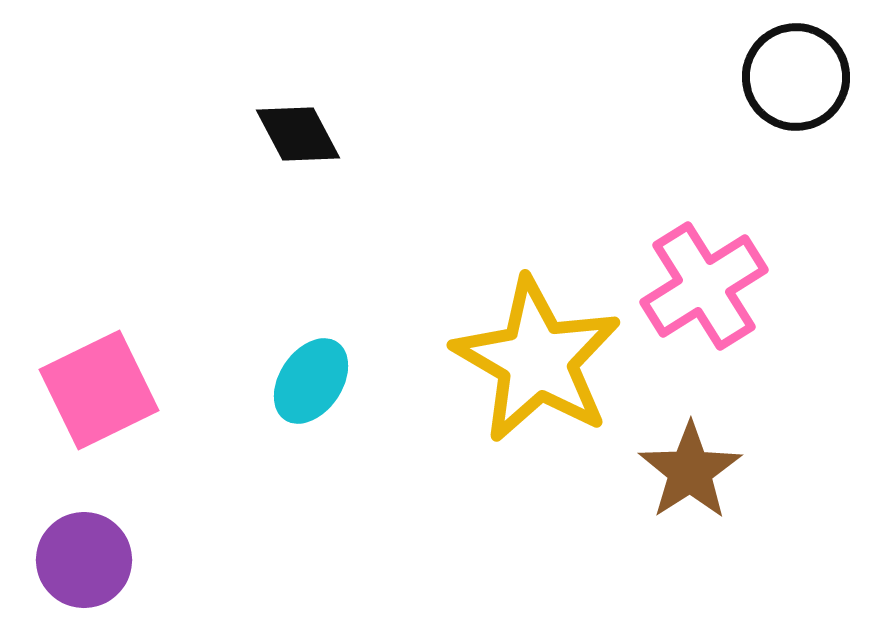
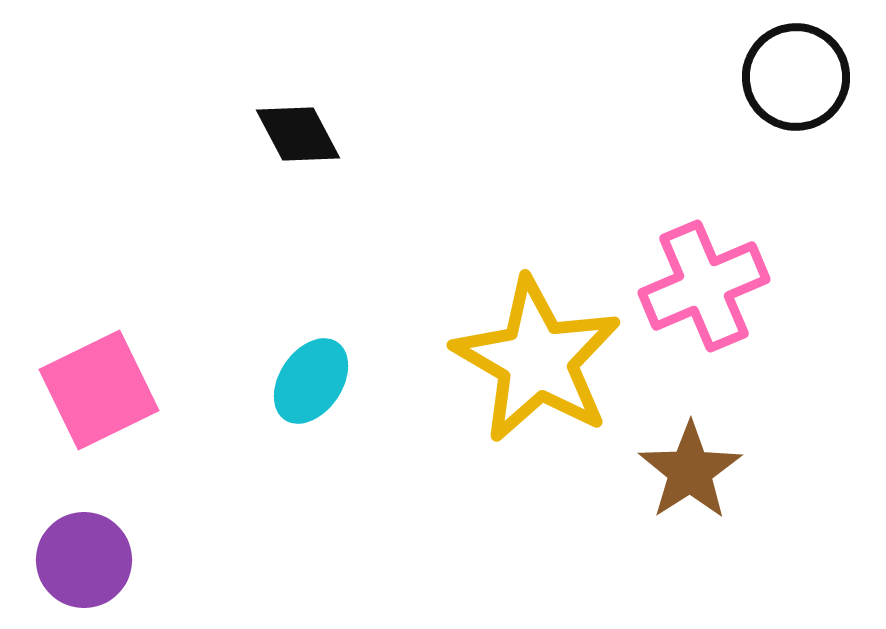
pink cross: rotated 9 degrees clockwise
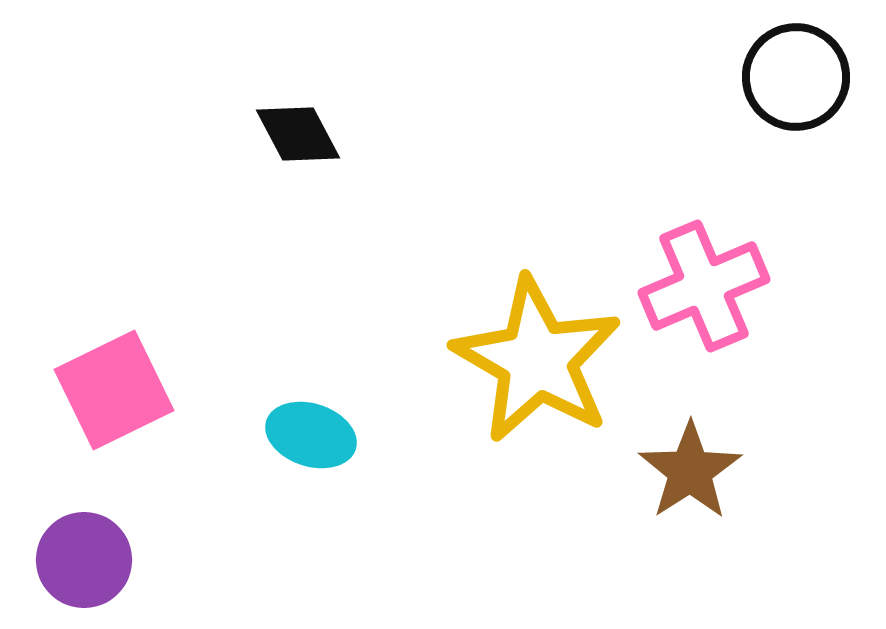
cyan ellipse: moved 54 px down; rotated 74 degrees clockwise
pink square: moved 15 px right
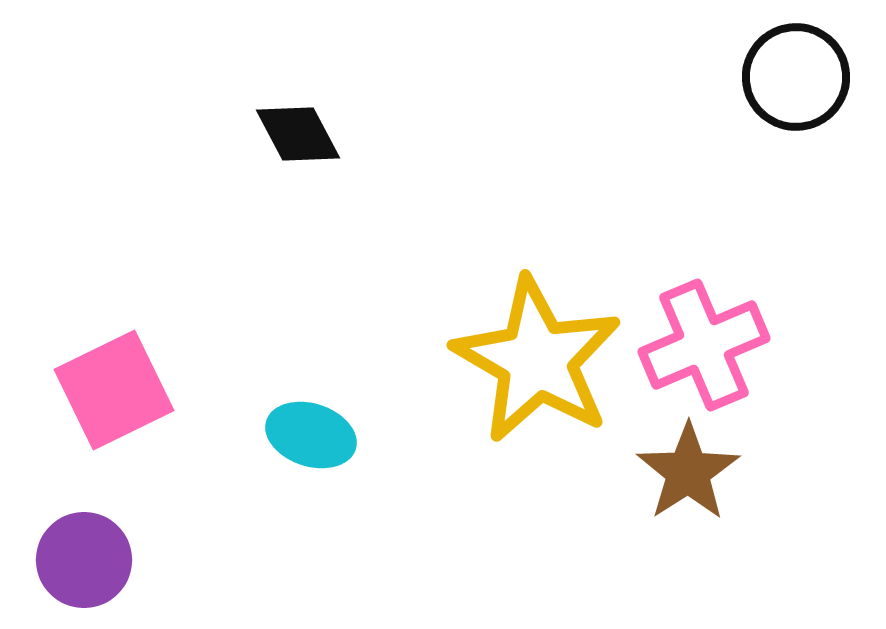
pink cross: moved 59 px down
brown star: moved 2 px left, 1 px down
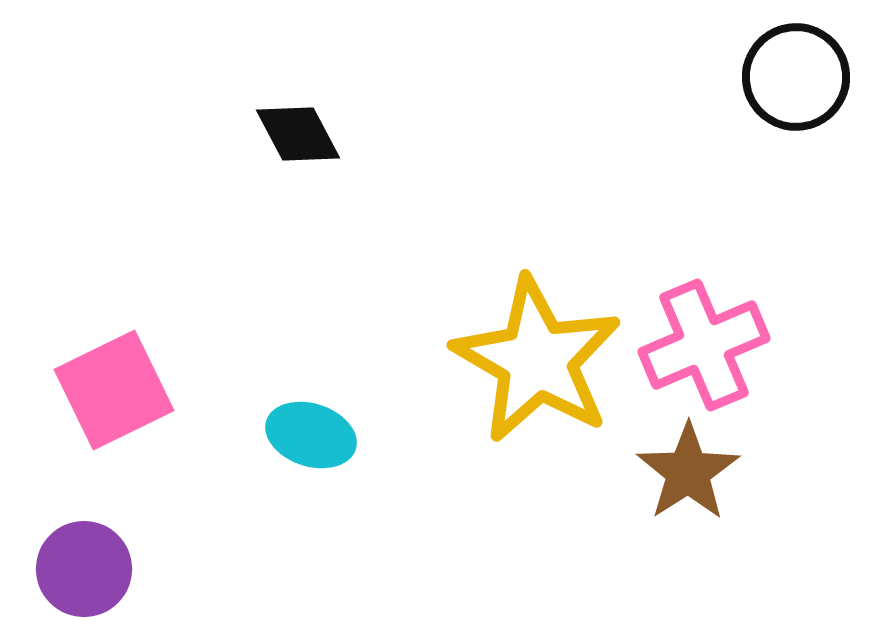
purple circle: moved 9 px down
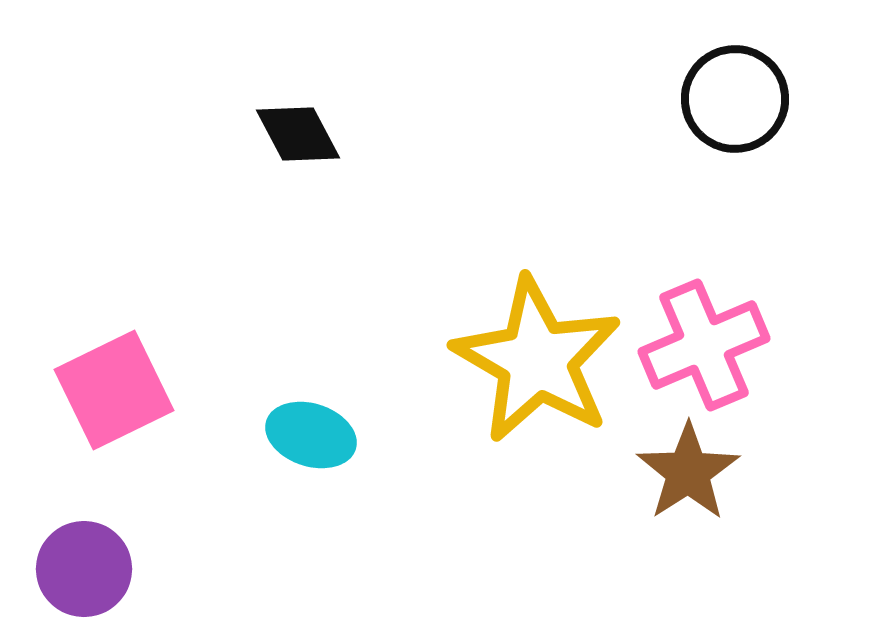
black circle: moved 61 px left, 22 px down
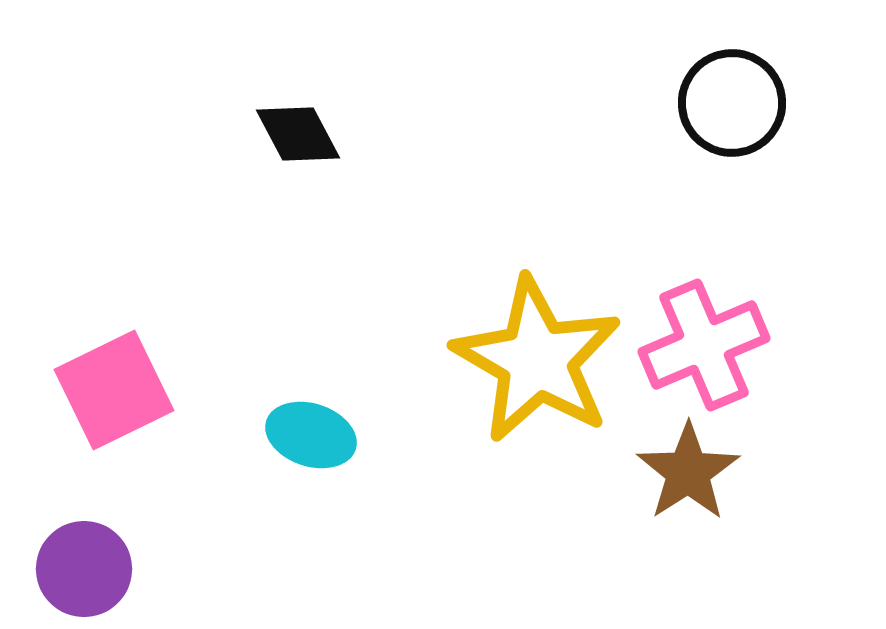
black circle: moved 3 px left, 4 px down
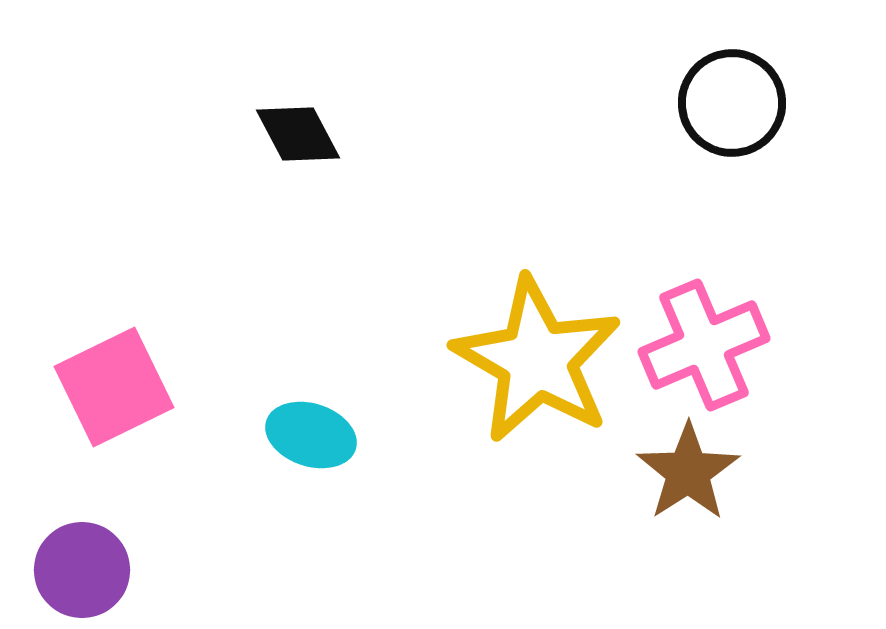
pink square: moved 3 px up
purple circle: moved 2 px left, 1 px down
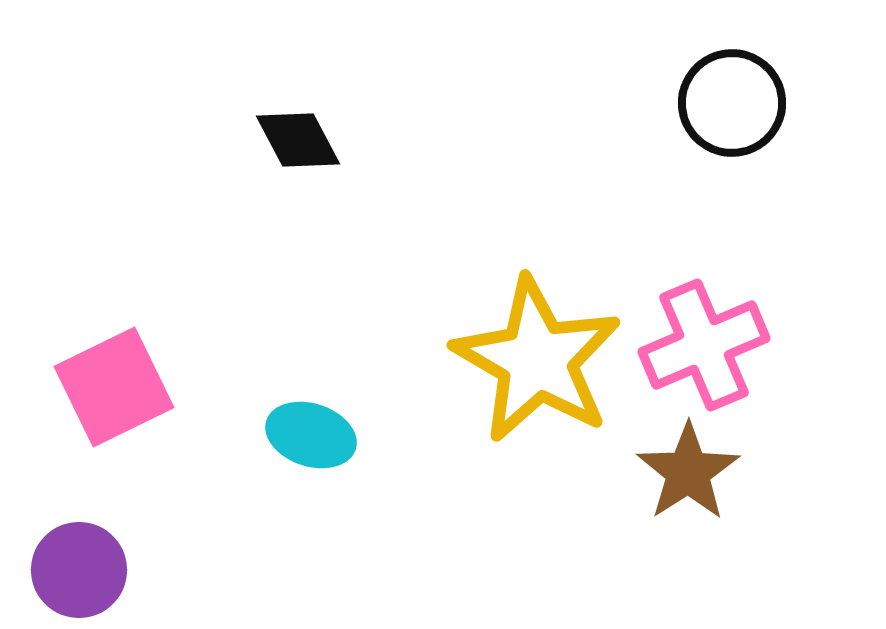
black diamond: moved 6 px down
purple circle: moved 3 px left
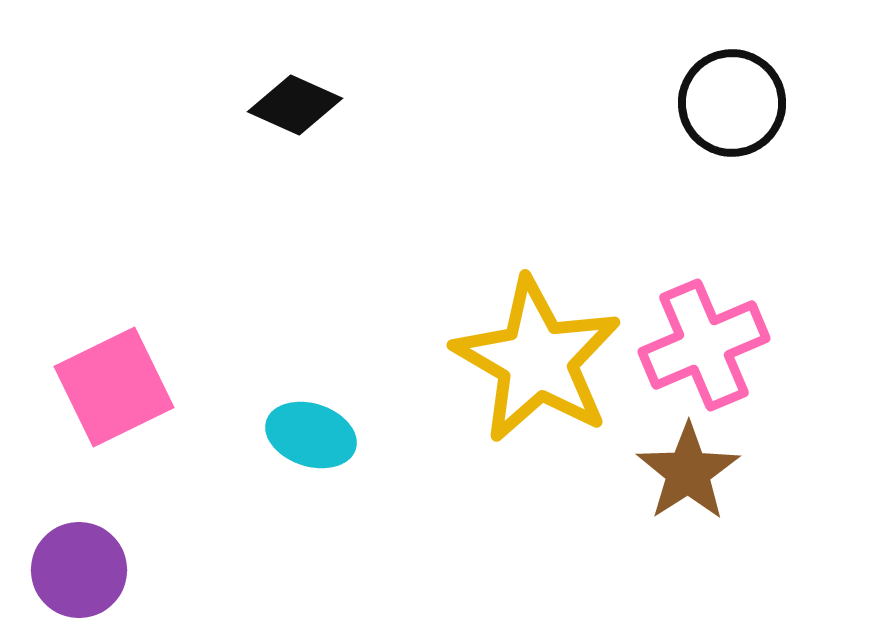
black diamond: moved 3 px left, 35 px up; rotated 38 degrees counterclockwise
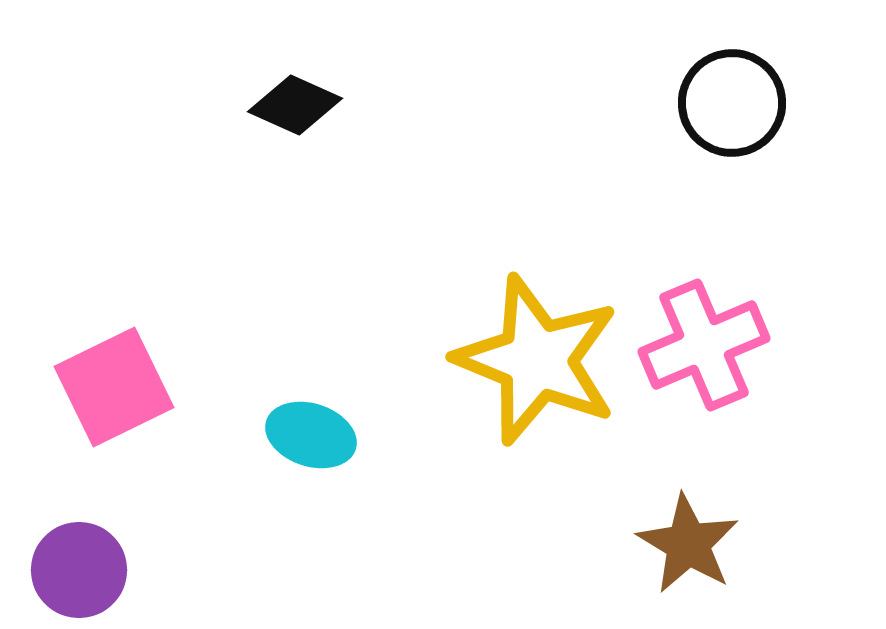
yellow star: rotated 8 degrees counterclockwise
brown star: moved 72 px down; rotated 8 degrees counterclockwise
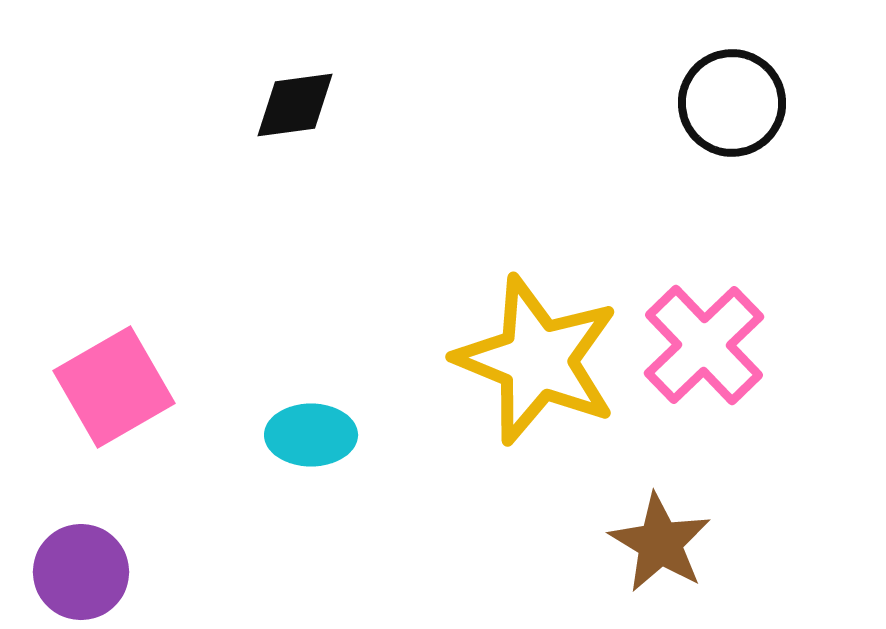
black diamond: rotated 32 degrees counterclockwise
pink cross: rotated 21 degrees counterclockwise
pink square: rotated 4 degrees counterclockwise
cyan ellipse: rotated 18 degrees counterclockwise
brown star: moved 28 px left, 1 px up
purple circle: moved 2 px right, 2 px down
